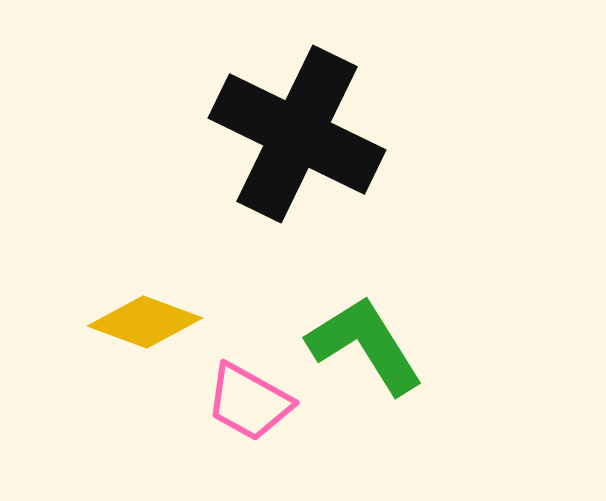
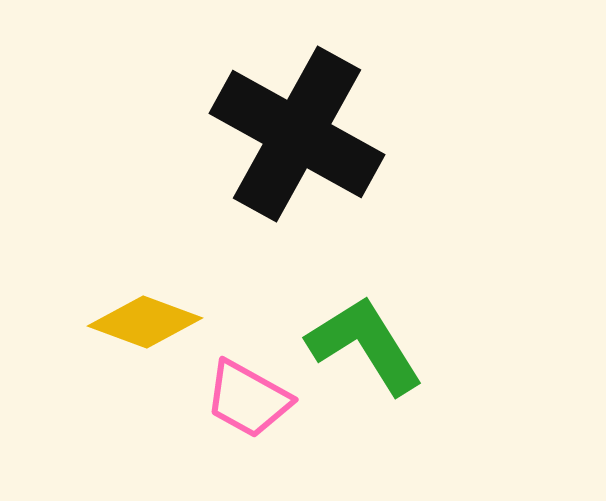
black cross: rotated 3 degrees clockwise
pink trapezoid: moved 1 px left, 3 px up
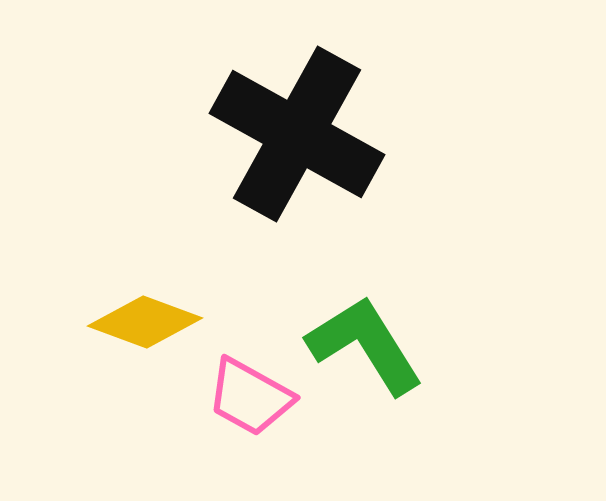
pink trapezoid: moved 2 px right, 2 px up
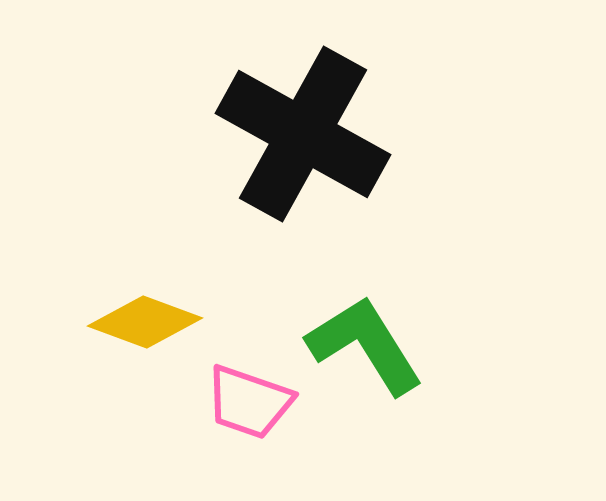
black cross: moved 6 px right
pink trapezoid: moved 1 px left, 5 px down; rotated 10 degrees counterclockwise
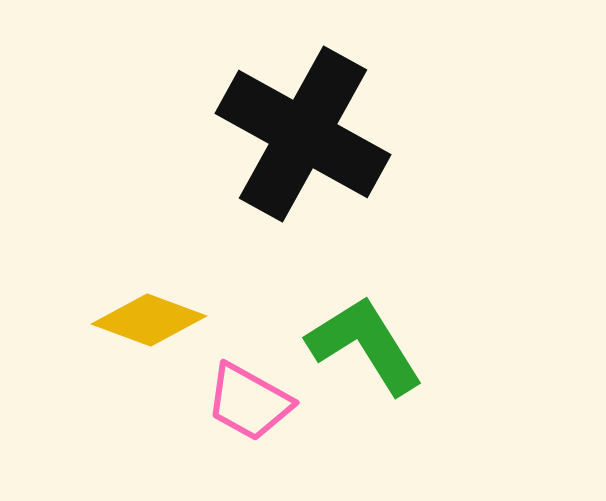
yellow diamond: moved 4 px right, 2 px up
pink trapezoid: rotated 10 degrees clockwise
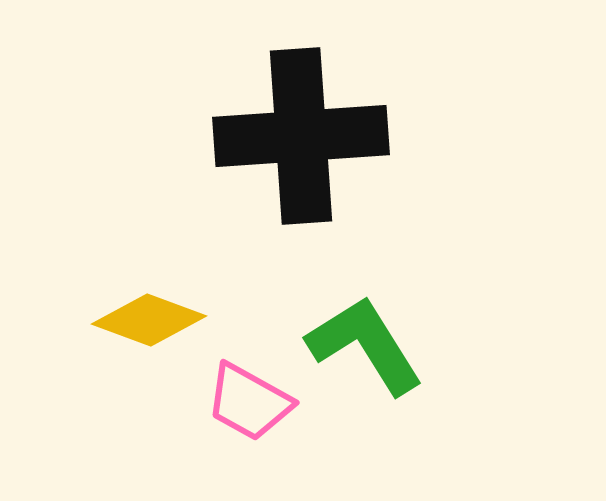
black cross: moved 2 px left, 2 px down; rotated 33 degrees counterclockwise
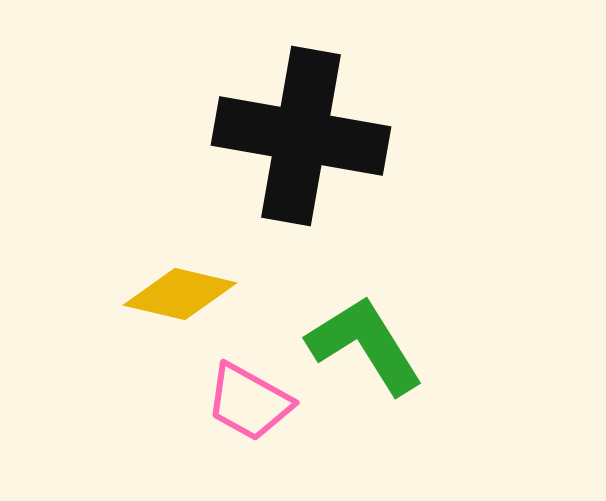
black cross: rotated 14 degrees clockwise
yellow diamond: moved 31 px right, 26 px up; rotated 7 degrees counterclockwise
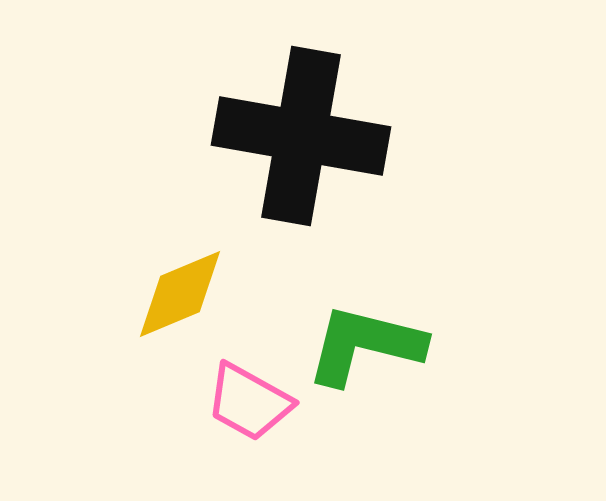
yellow diamond: rotated 36 degrees counterclockwise
green L-shape: rotated 44 degrees counterclockwise
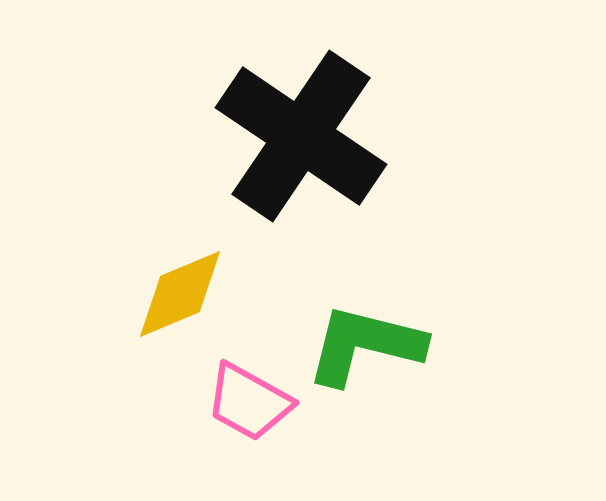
black cross: rotated 24 degrees clockwise
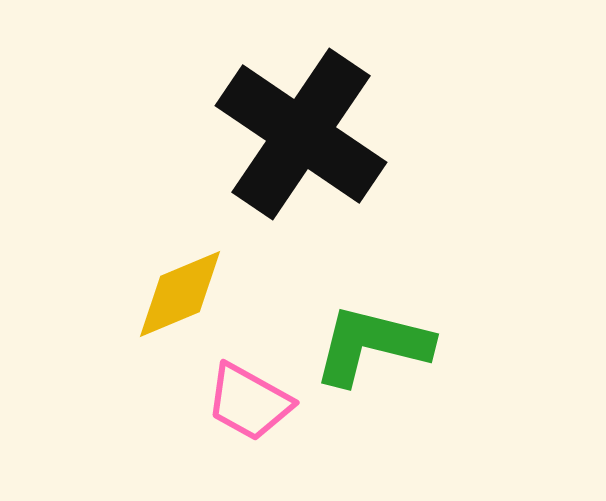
black cross: moved 2 px up
green L-shape: moved 7 px right
